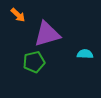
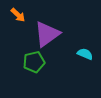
purple triangle: rotated 20 degrees counterclockwise
cyan semicircle: rotated 21 degrees clockwise
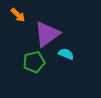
cyan semicircle: moved 19 px left
